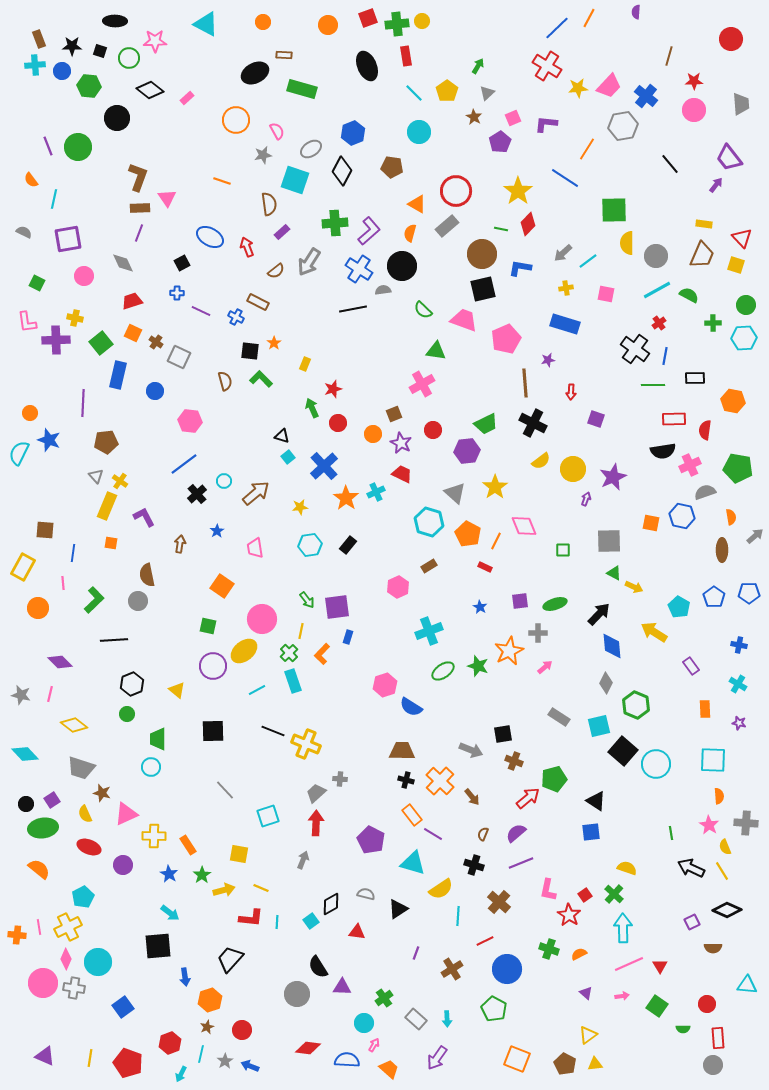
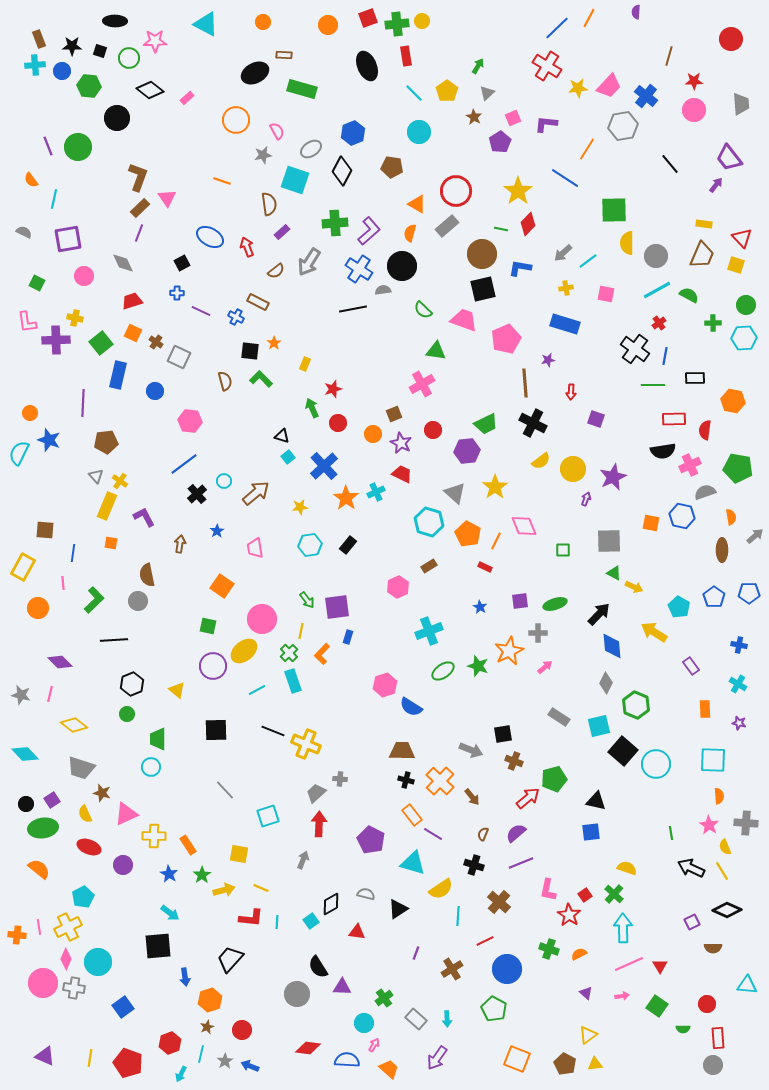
brown rectangle at (140, 208): rotated 42 degrees counterclockwise
black square at (213, 731): moved 3 px right, 1 px up
black triangle at (596, 801): rotated 20 degrees counterclockwise
red arrow at (316, 823): moved 3 px right, 1 px down
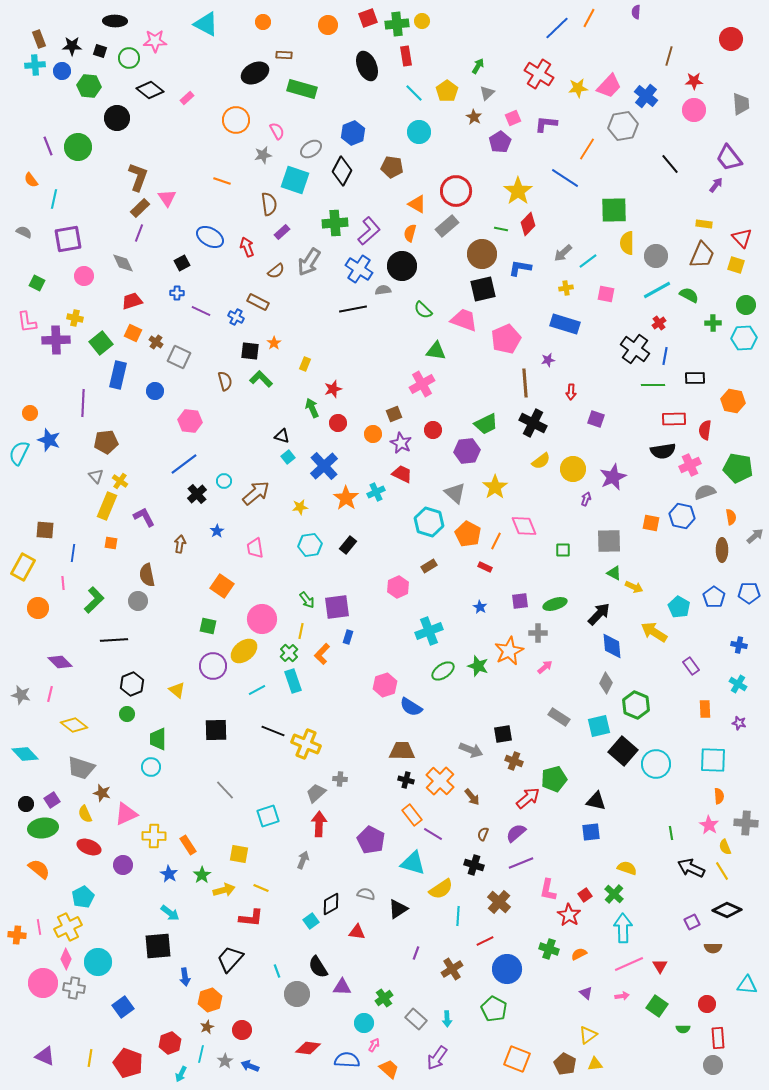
red cross at (547, 66): moved 8 px left, 8 px down
cyan line at (277, 922): moved 49 px down; rotated 24 degrees counterclockwise
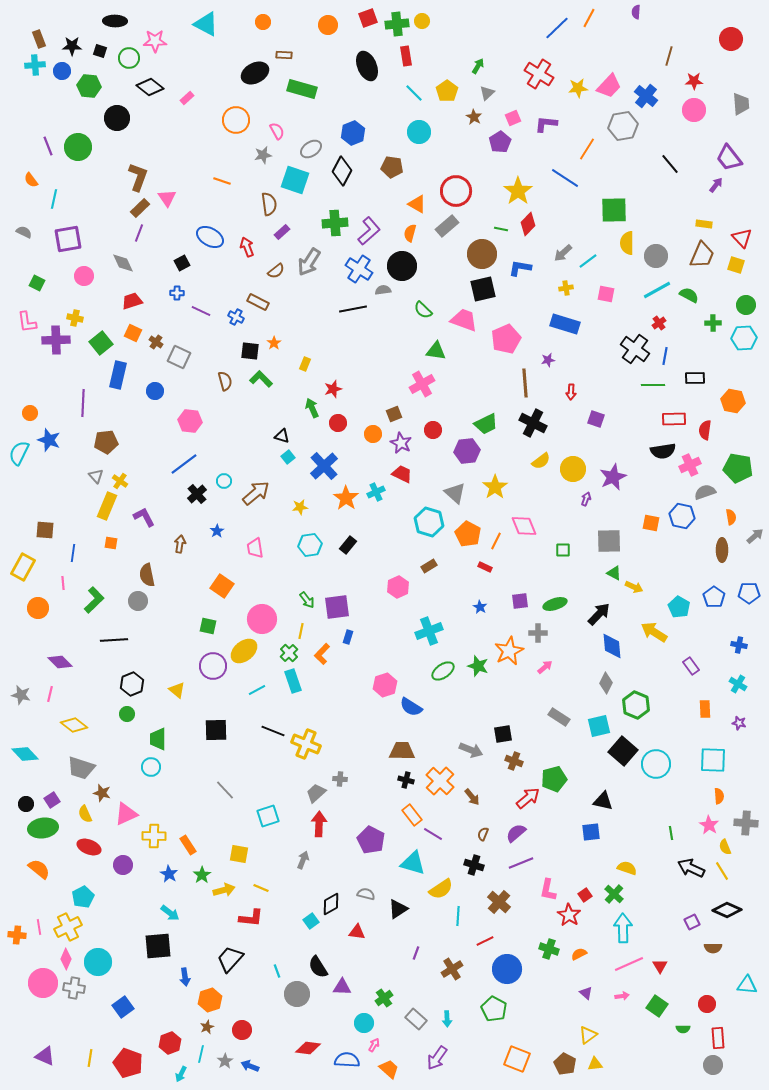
black diamond at (150, 90): moved 3 px up
black triangle at (596, 801): moved 7 px right
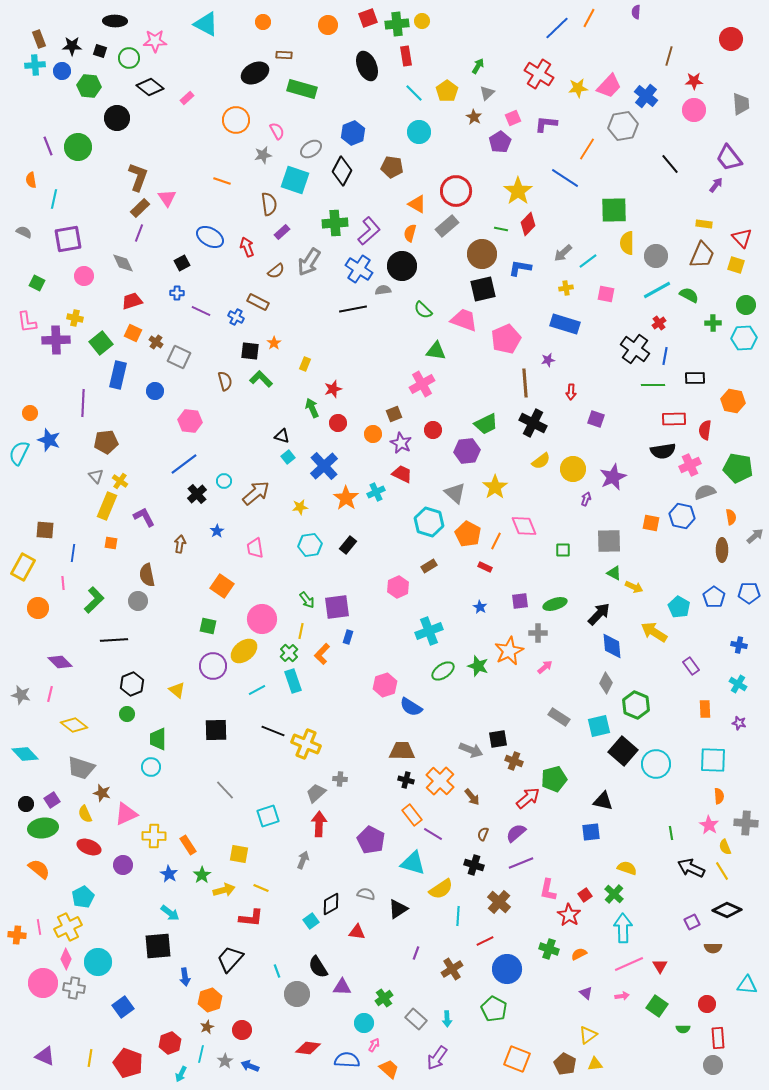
orange semicircle at (31, 180): rotated 28 degrees clockwise
black square at (503, 734): moved 5 px left, 5 px down
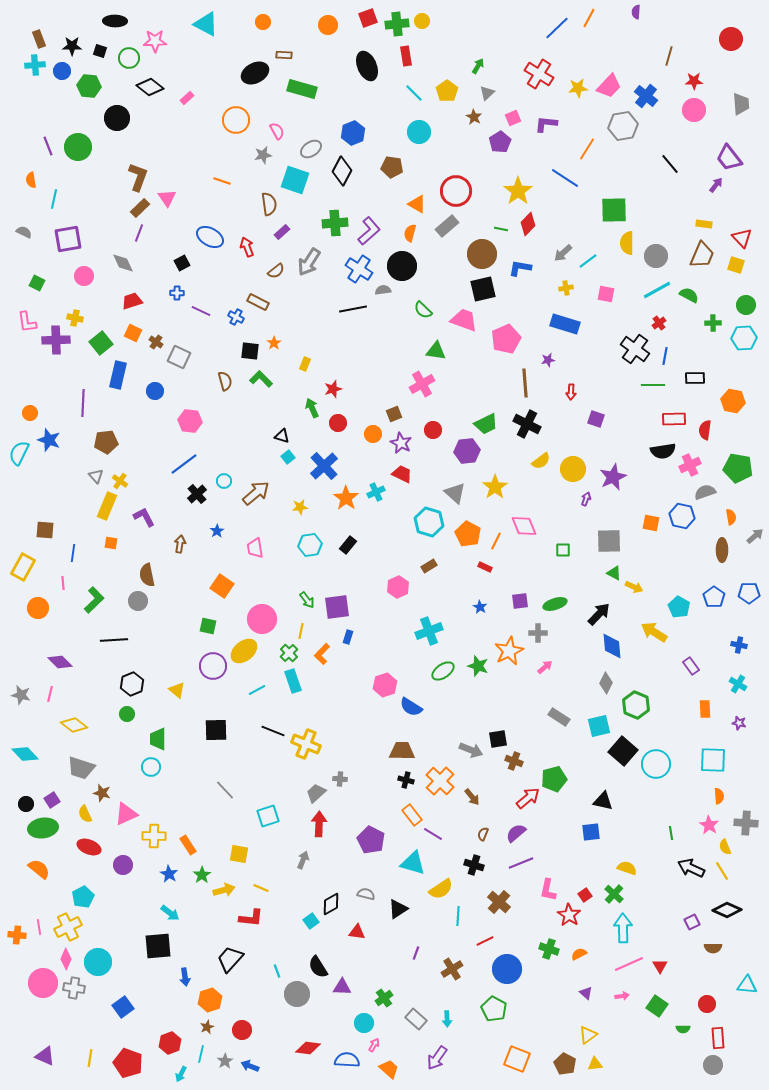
black cross at (533, 423): moved 6 px left, 1 px down
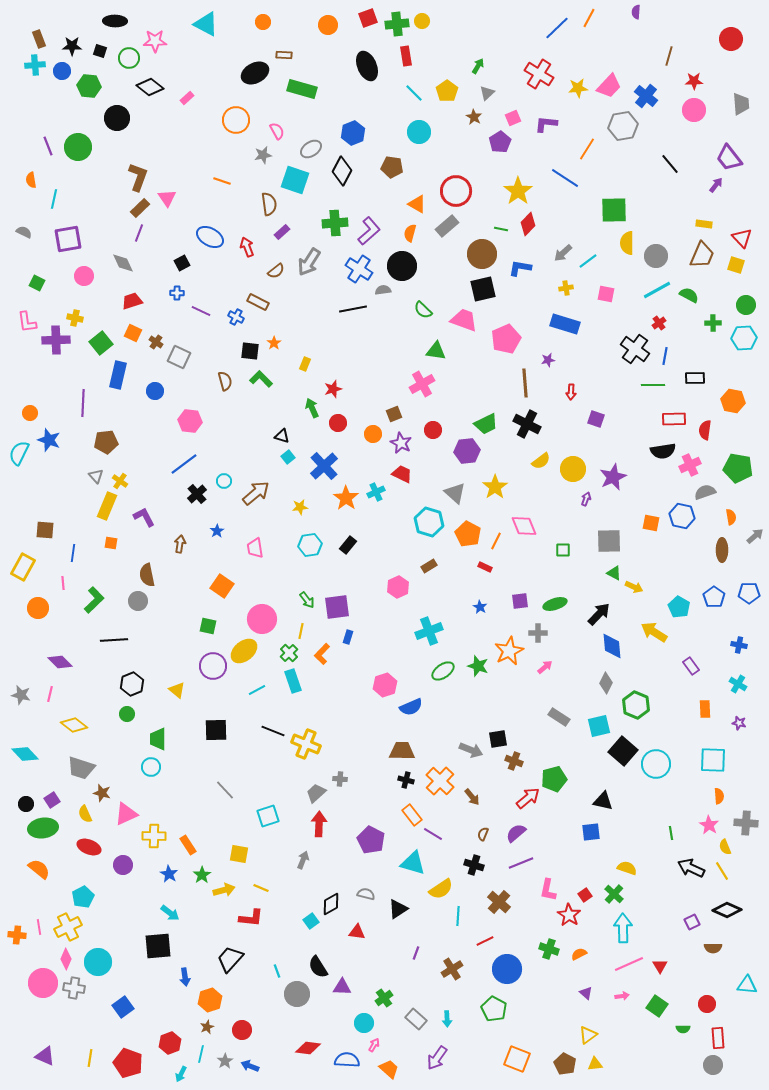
blue semicircle at (411, 707): rotated 55 degrees counterclockwise
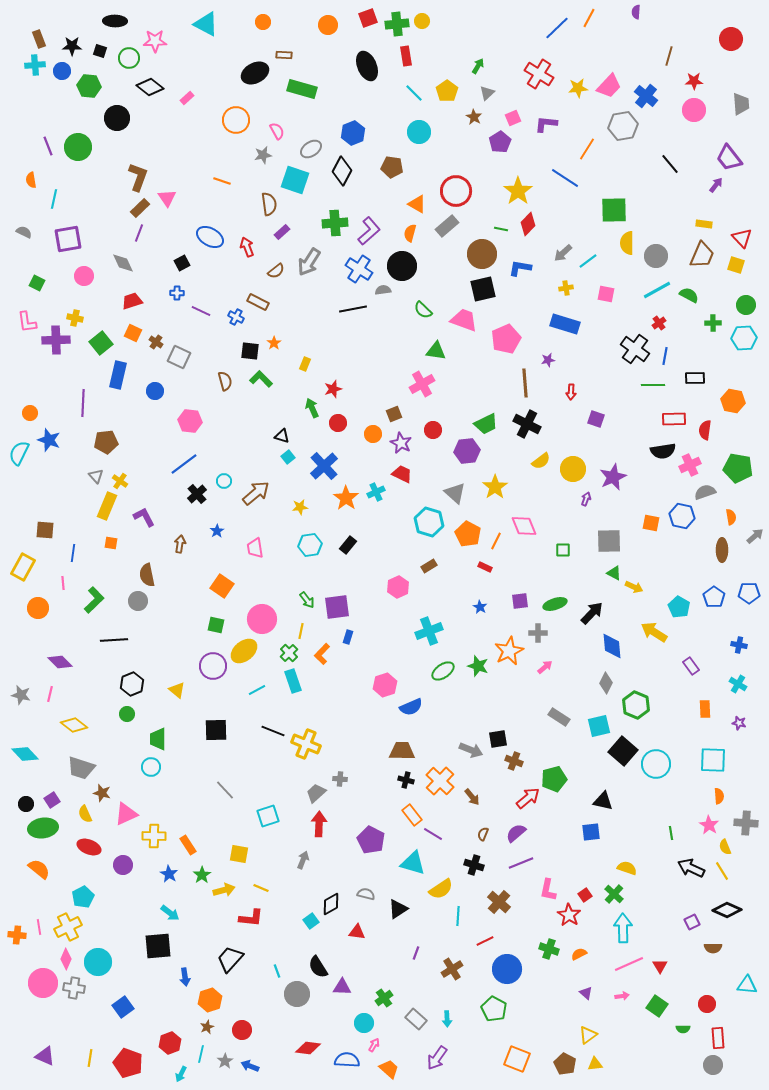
black arrow at (599, 614): moved 7 px left, 1 px up
green square at (208, 626): moved 8 px right, 1 px up
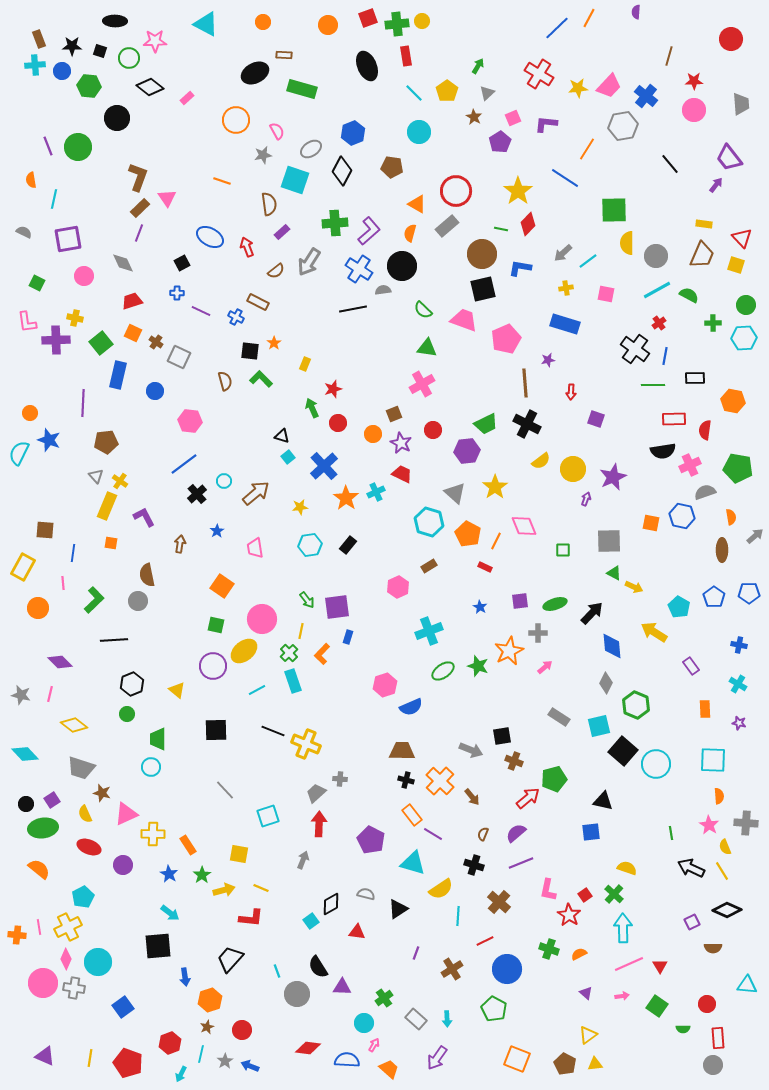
green triangle at (436, 351): moved 9 px left, 3 px up
black square at (498, 739): moved 4 px right, 3 px up
yellow cross at (154, 836): moved 1 px left, 2 px up
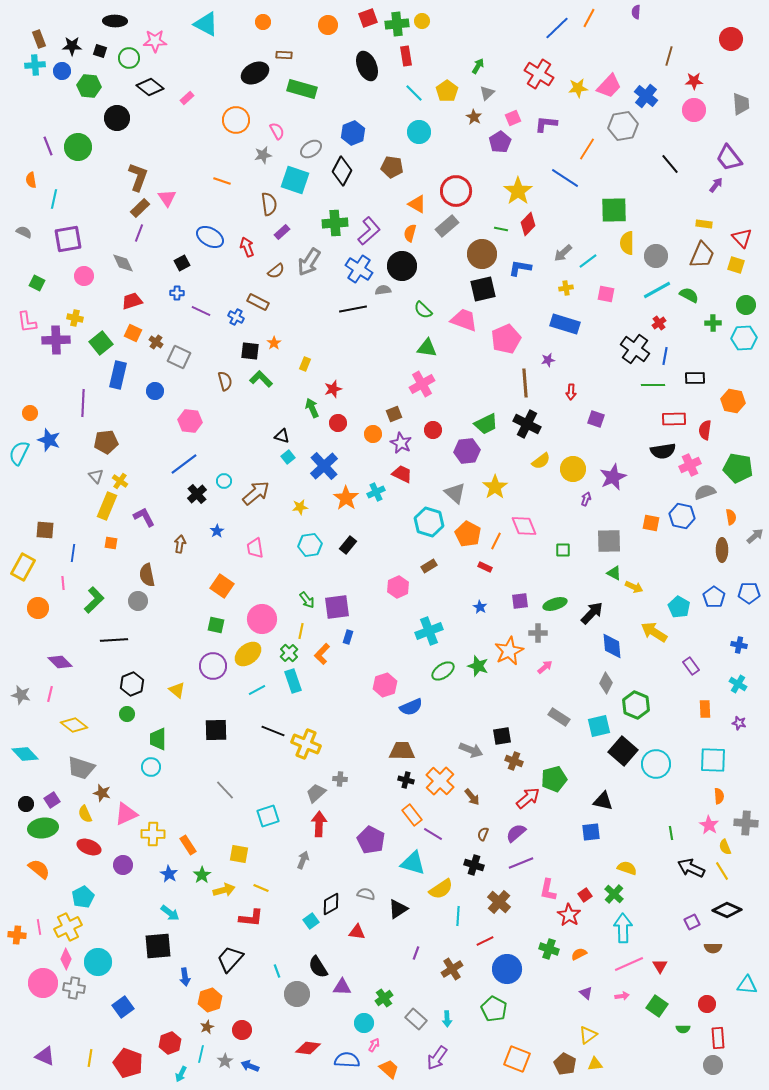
yellow ellipse at (244, 651): moved 4 px right, 3 px down
